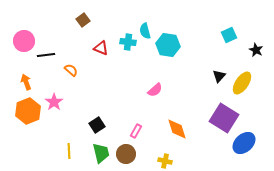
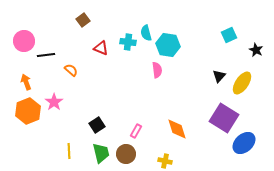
cyan semicircle: moved 1 px right, 2 px down
pink semicircle: moved 2 px right, 20 px up; rotated 56 degrees counterclockwise
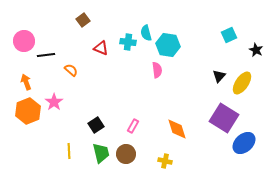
black square: moved 1 px left
pink rectangle: moved 3 px left, 5 px up
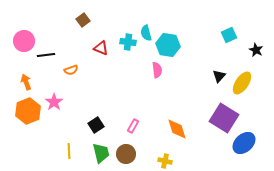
orange semicircle: rotated 120 degrees clockwise
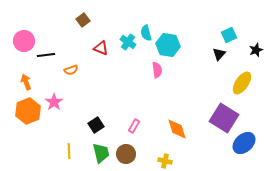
cyan cross: rotated 28 degrees clockwise
black star: rotated 24 degrees clockwise
black triangle: moved 22 px up
pink rectangle: moved 1 px right
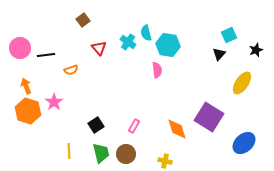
pink circle: moved 4 px left, 7 px down
red triangle: moved 2 px left; rotated 28 degrees clockwise
orange arrow: moved 4 px down
orange hexagon: rotated 20 degrees counterclockwise
purple square: moved 15 px left, 1 px up
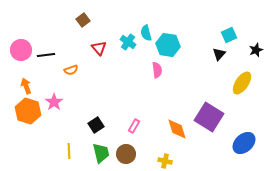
pink circle: moved 1 px right, 2 px down
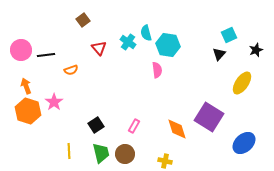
brown circle: moved 1 px left
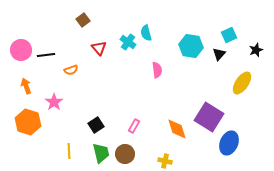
cyan hexagon: moved 23 px right, 1 px down
orange hexagon: moved 11 px down
blue ellipse: moved 15 px left; rotated 25 degrees counterclockwise
